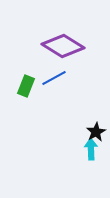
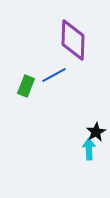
purple diamond: moved 10 px right, 6 px up; rotated 60 degrees clockwise
blue line: moved 3 px up
cyan arrow: moved 2 px left
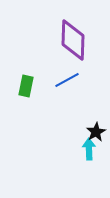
blue line: moved 13 px right, 5 px down
green rectangle: rotated 10 degrees counterclockwise
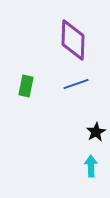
blue line: moved 9 px right, 4 px down; rotated 10 degrees clockwise
cyan arrow: moved 2 px right, 17 px down
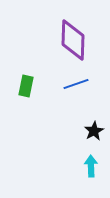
black star: moved 2 px left, 1 px up
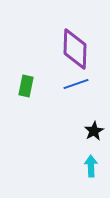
purple diamond: moved 2 px right, 9 px down
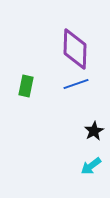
cyan arrow: rotated 125 degrees counterclockwise
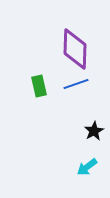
green rectangle: moved 13 px right; rotated 25 degrees counterclockwise
cyan arrow: moved 4 px left, 1 px down
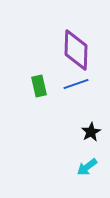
purple diamond: moved 1 px right, 1 px down
black star: moved 3 px left, 1 px down
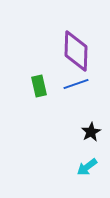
purple diamond: moved 1 px down
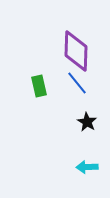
blue line: moved 1 px right, 1 px up; rotated 70 degrees clockwise
black star: moved 4 px left, 10 px up; rotated 12 degrees counterclockwise
cyan arrow: rotated 35 degrees clockwise
